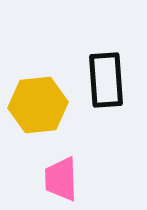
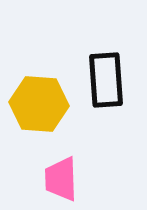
yellow hexagon: moved 1 px right, 1 px up; rotated 10 degrees clockwise
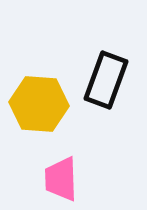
black rectangle: rotated 24 degrees clockwise
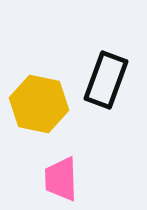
yellow hexagon: rotated 8 degrees clockwise
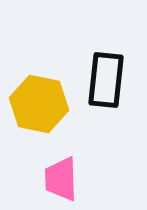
black rectangle: rotated 14 degrees counterclockwise
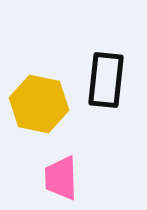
pink trapezoid: moved 1 px up
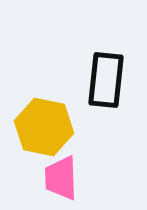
yellow hexagon: moved 5 px right, 23 px down
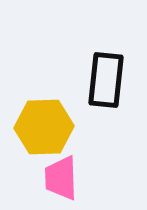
yellow hexagon: rotated 14 degrees counterclockwise
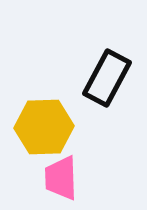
black rectangle: moved 1 px right, 2 px up; rotated 22 degrees clockwise
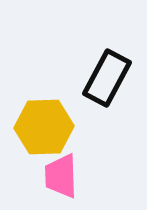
pink trapezoid: moved 2 px up
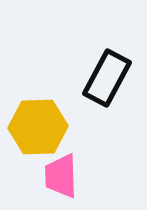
yellow hexagon: moved 6 px left
